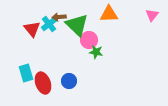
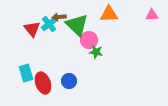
pink triangle: rotated 48 degrees clockwise
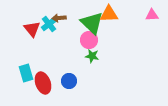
brown arrow: moved 1 px down
green triangle: moved 15 px right, 2 px up
green star: moved 4 px left, 4 px down
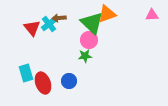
orange triangle: moved 2 px left; rotated 18 degrees counterclockwise
red triangle: moved 1 px up
green star: moved 7 px left; rotated 16 degrees counterclockwise
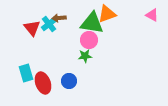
pink triangle: rotated 32 degrees clockwise
green triangle: rotated 35 degrees counterclockwise
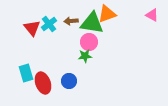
brown arrow: moved 12 px right, 3 px down
pink circle: moved 2 px down
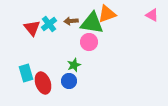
green star: moved 11 px left, 9 px down; rotated 16 degrees counterclockwise
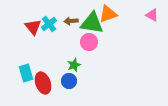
orange triangle: moved 1 px right
red triangle: moved 1 px right, 1 px up
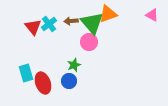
green triangle: rotated 40 degrees clockwise
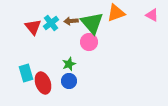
orange triangle: moved 8 px right, 1 px up
cyan cross: moved 2 px right, 1 px up
green star: moved 5 px left, 1 px up
